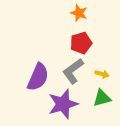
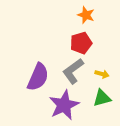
orange star: moved 7 px right, 2 px down
purple star: moved 1 px right, 1 px down; rotated 8 degrees counterclockwise
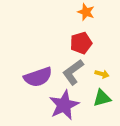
orange star: moved 3 px up
gray L-shape: moved 1 px down
purple semicircle: rotated 48 degrees clockwise
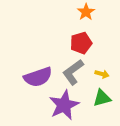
orange star: rotated 18 degrees clockwise
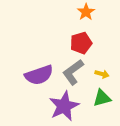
purple semicircle: moved 1 px right, 2 px up
purple star: moved 1 px down
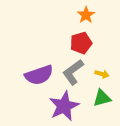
orange star: moved 3 px down
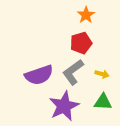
green triangle: moved 1 px right, 4 px down; rotated 18 degrees clockwise
